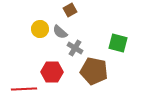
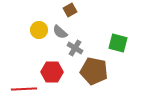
yellow circle: moved 1 px left, 1 px down
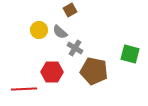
green square: moved 12 px right, 11 px down
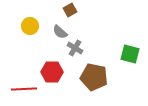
yellow circle: moved 9 px left, 4 px up
brown pentagon: moved 6 px down
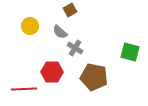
green square: moved 2 px up
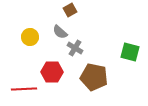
yellow circle: moved 11 px down
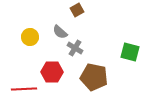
brown square: moved 7 px right
